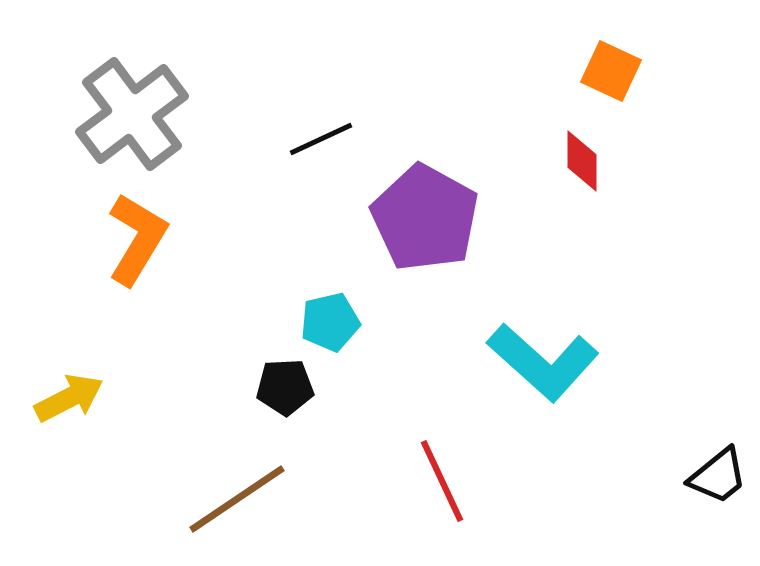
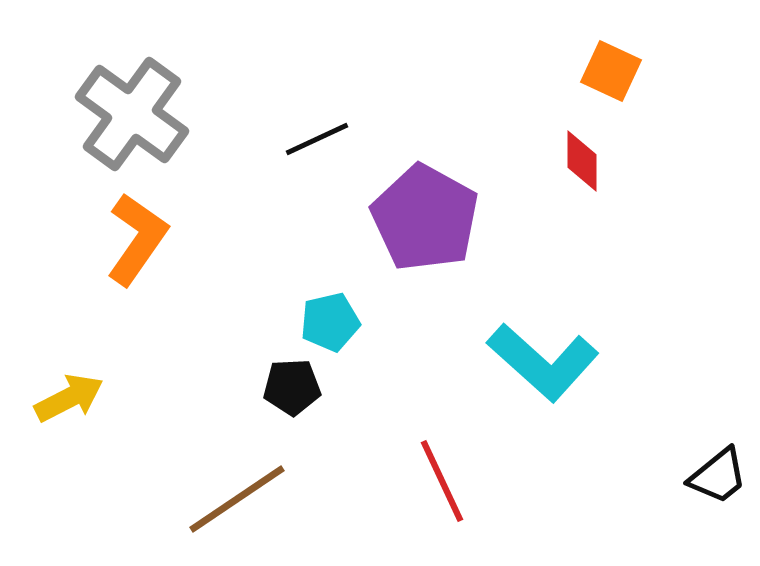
gray cross: rotated 17 degrees counterclockwise
black line: moved 4 px left
orange L-shape: rotated 4 degrees clockwise
black pentagon: moved 7 px right
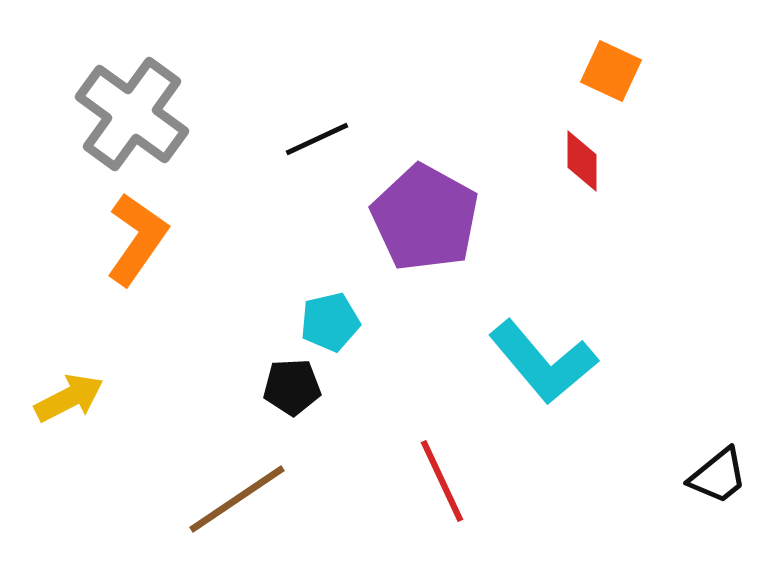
cyan L-shape: rotated 8 degrees clockwise
